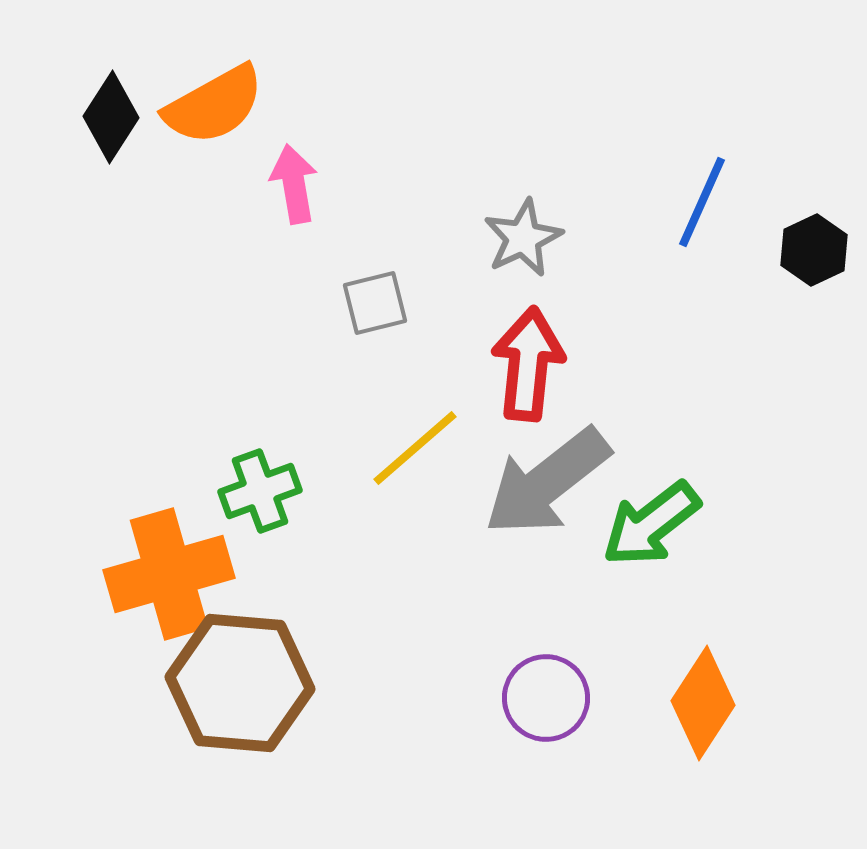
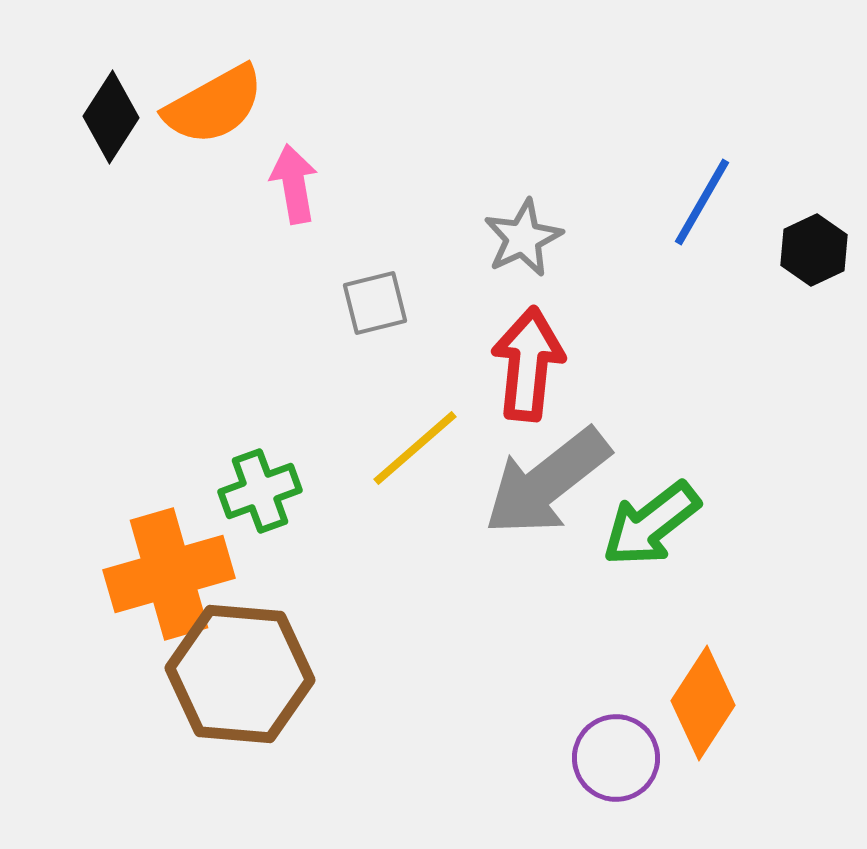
blue line: rotated 6 degrees clockwise
brown hexagon: moved 9 px up
purple circle: moved 70 px right, 60 px down
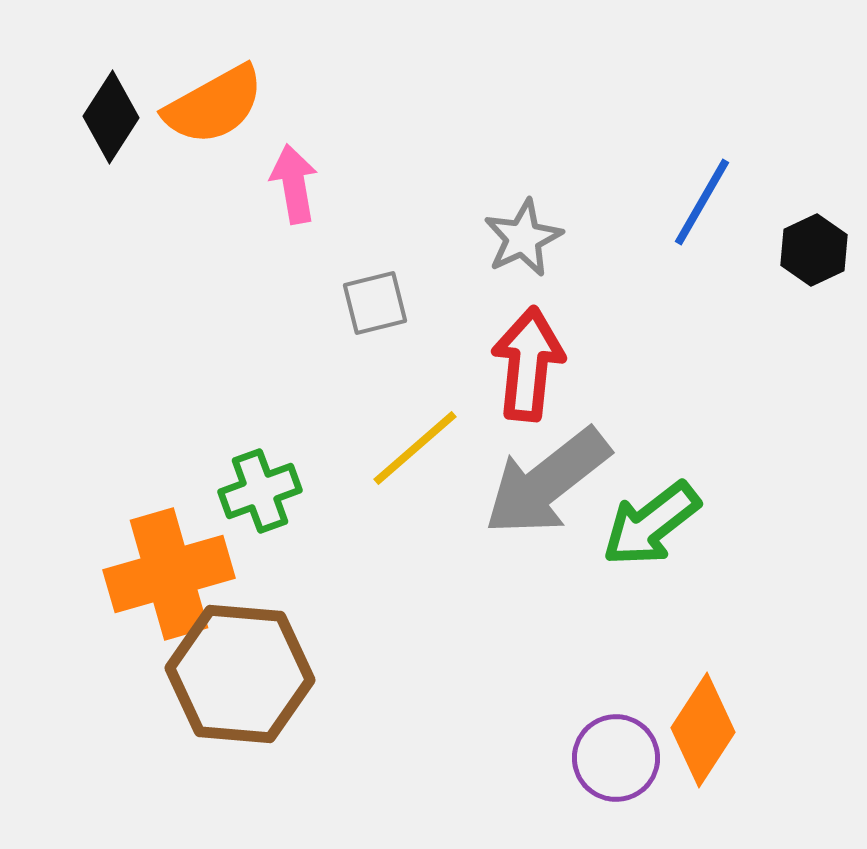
orange diamond: moved 27 px down
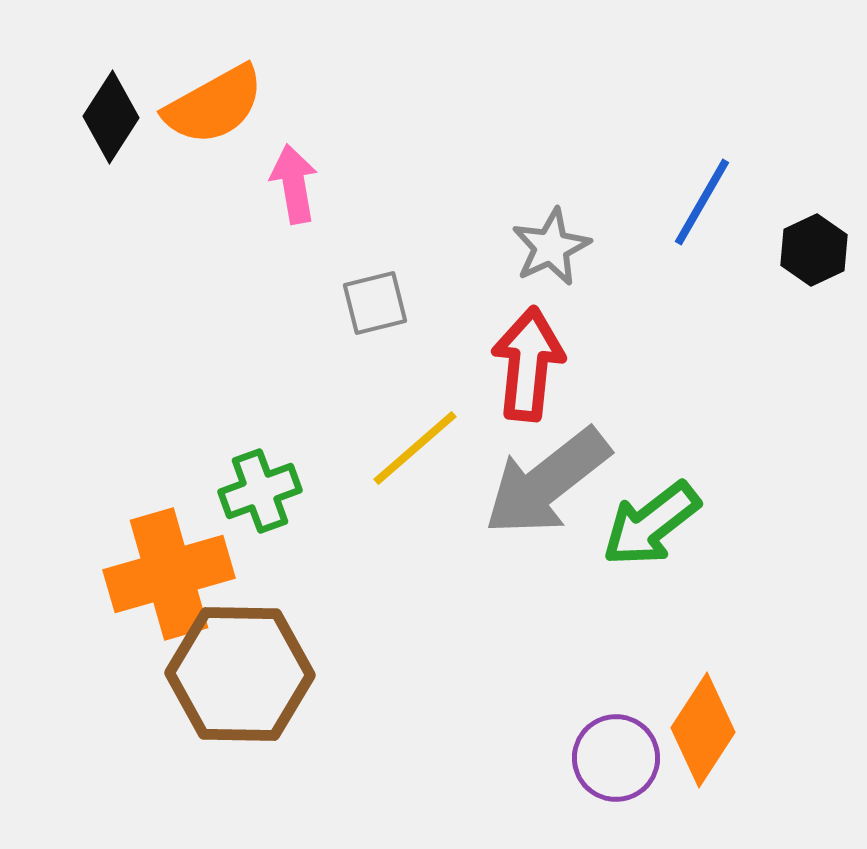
gray star: moved 28 px right, 9 px down
brown hexagon: rotated 4 degrees counterclockwise
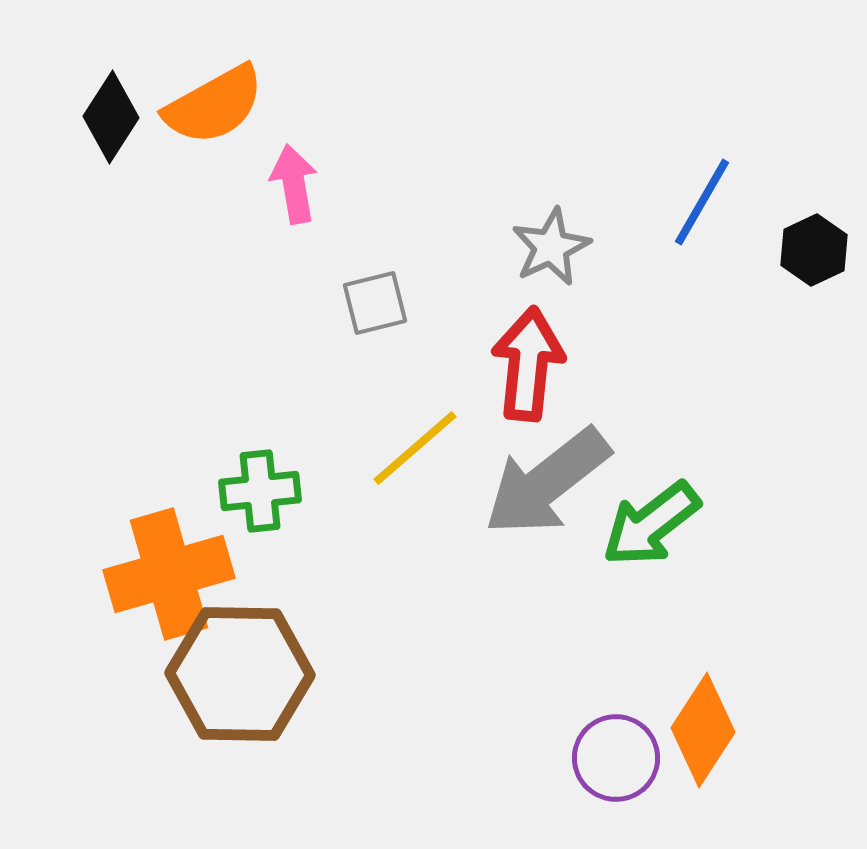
green cross: rotated 14 degrees clockwise
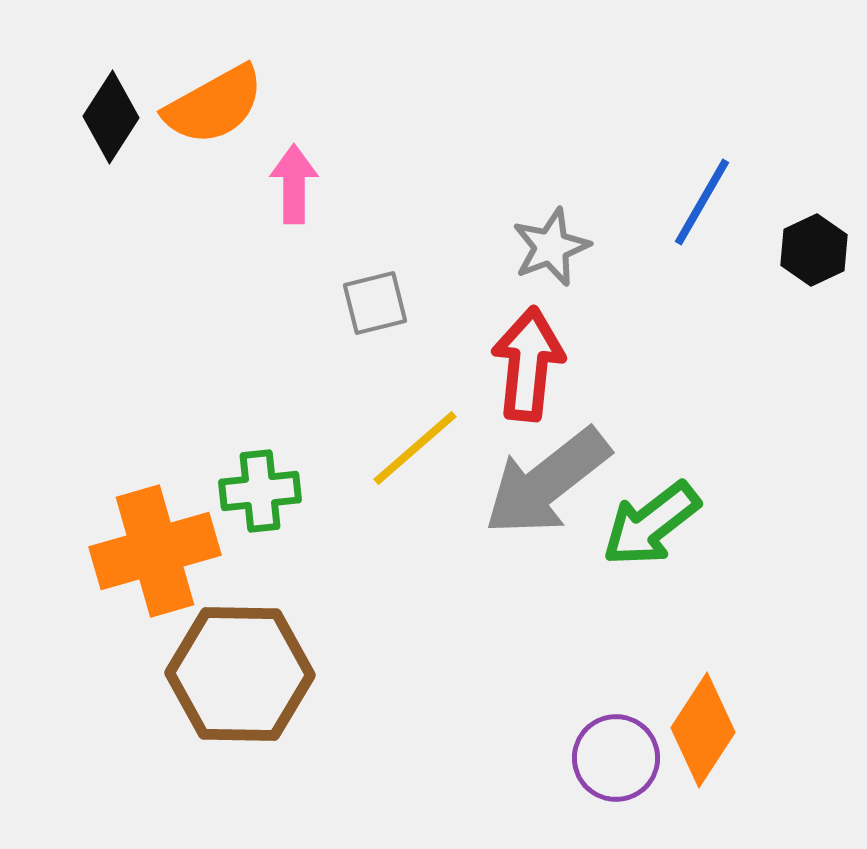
pink arrow: rotated 10 degrees clockwise
gray star: rotated 4 degrees clockwise
orange cross: moved 14 px left, 23 px up
